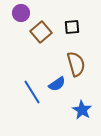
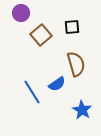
brown square: moved 3 px down
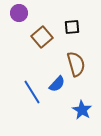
purple circle: moved 2 px left
brown square: moved 1 px right, 2 px down
blue semicircle: rotated 12 degrees counterclockwise
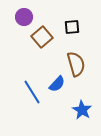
purple circle: moved 5 px right, 4 px down
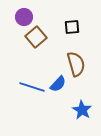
brown square: moved 6 px left
blue semicircle: moved 1 px right
blue line: moved 5 px up; rotated 40 degrees counterclockwise
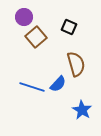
black square: moved 3 px left; rotated 28 degrees clockwise
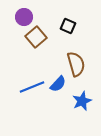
black square: moved 1 px left, 1 px up
blue line: rotated 40 degrees counterclockwise
blue star: moved 9 px up; rotated 18 degrees clockwise
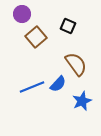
purple circle: moved 2 px left, 3 px up
brown semicircle: rotated 20 degrees counterclockwise
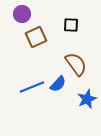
black square: moved 3 px right, 1 px up; rotated 21 degrees counterclockwise
brown square: rotated 15 degrees clockwise
blue star: moved 5 px right, 2 px up
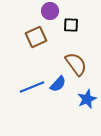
purple circle: moved 28 px right, 3 px up
